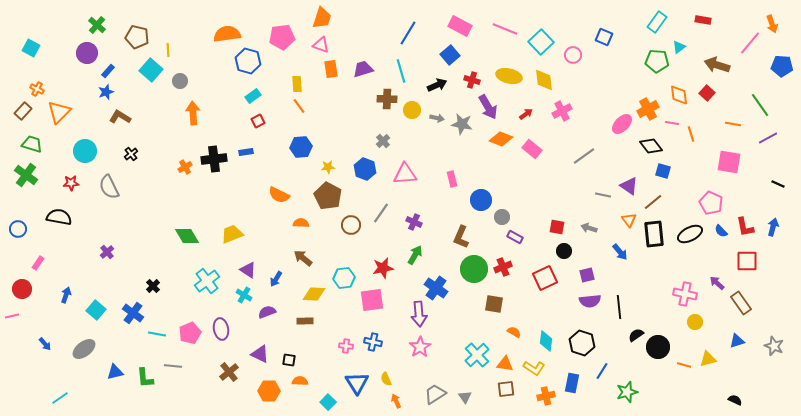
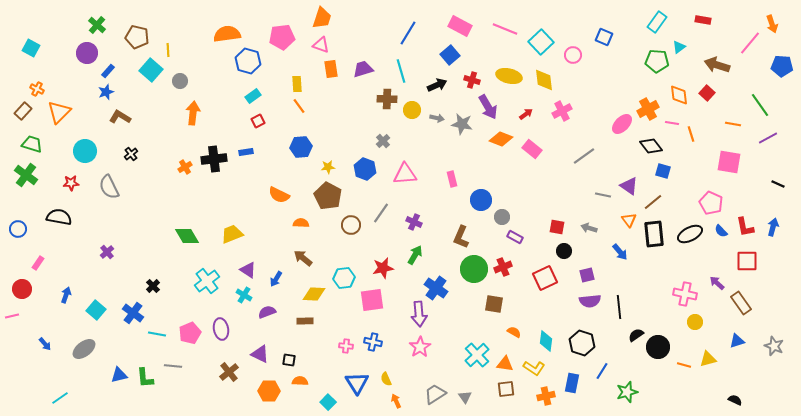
orange arrow at (193, 113): rotated 10 degrees clockwise
blue triangle at (115, 372): moved 4 px right, 3 px down
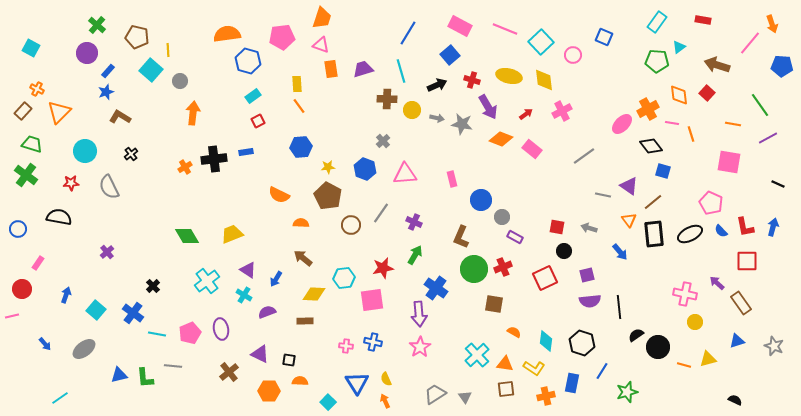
orange arrow at (396, 401): moved 11 px left
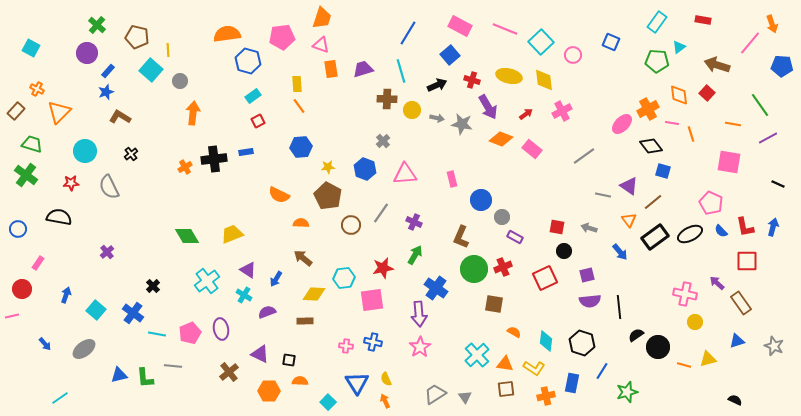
blue square at (604, 37): moved 7 px right, 5 px down
brown rectangle at (23, 111): moved 7 px left
black rectangle at (654, 234): moved 1 px right, 3 px down; rotated 60 degrees clockwise
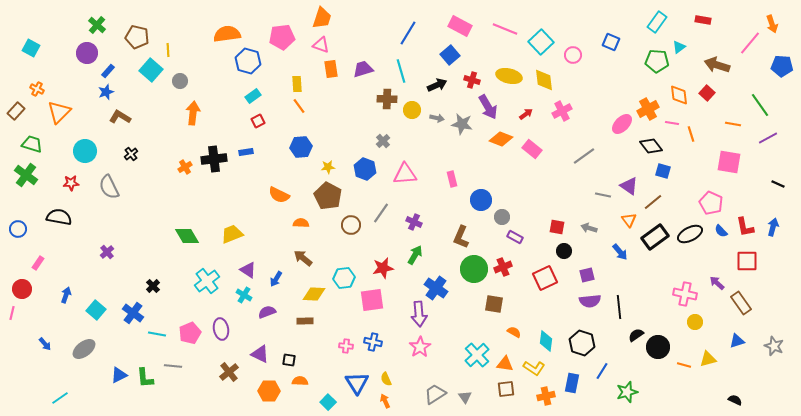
pink line at (12, 316): moved 3 px up; rotated 64 degrees counterclockwise
blue triangle at (119, 375): rotated 12 degrees counterclockwise
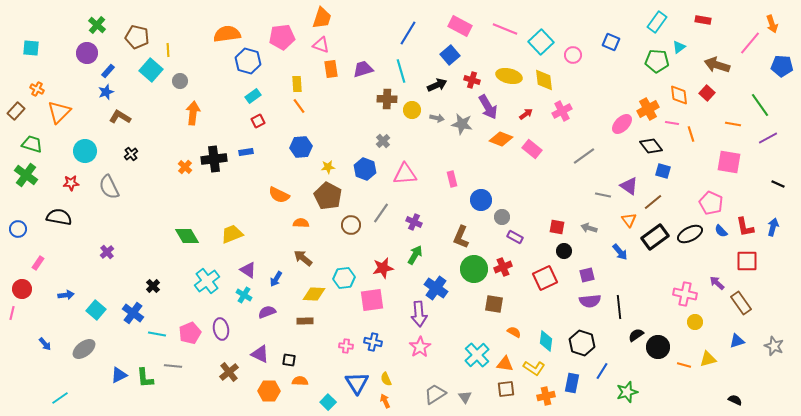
cyan square at (31, 48): rotated 24 degrees counterclockwise
orange cross at (185, 167): rotated 16 degrees counterclockwise
blue arrow at (66, 295): rotated 63 degrees clockwise
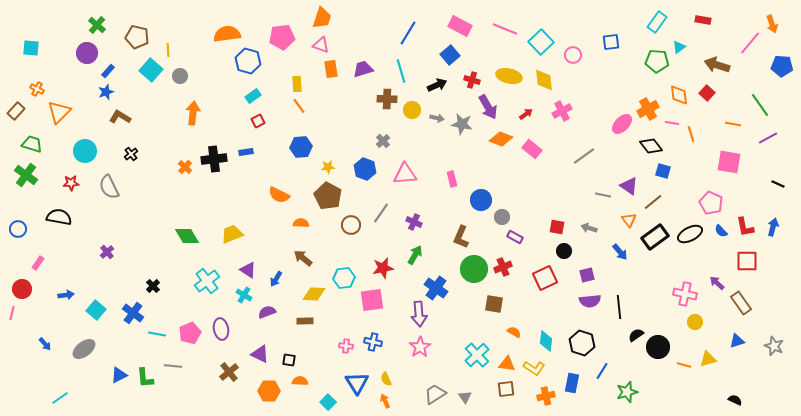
blue square at (611, 42): rotated 30 degrees counterclockwise
gray circle at (180, 81): moved 5 px up
orange triangle at (505, 364): moved 2 px right
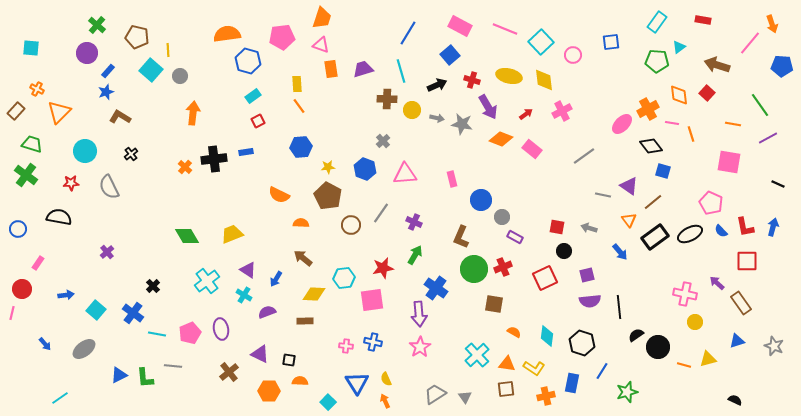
cyan diamond at (546, 341): moved 1 px right, 5 px up
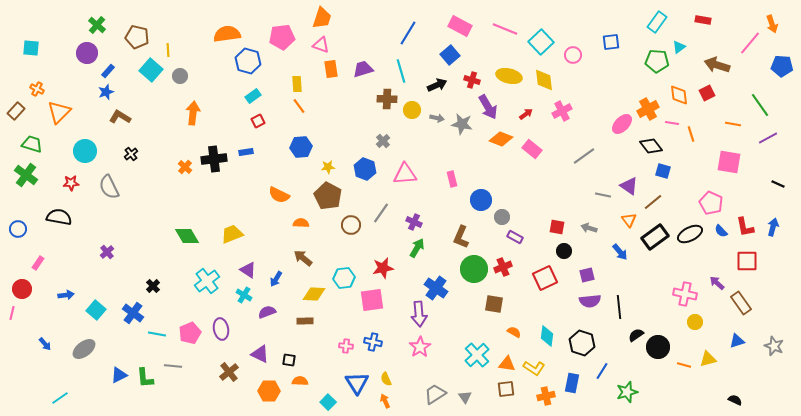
red square at (707, 93): rotated 21 degrees clockwise
green arrow at (415, 255): moved 2 px right, 7 px up
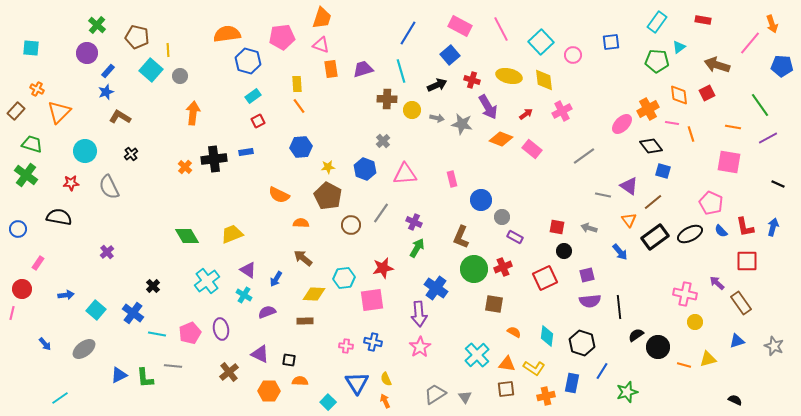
pink line at (505, 29): moved 4 px left; rotated 40 degrees clockwise
orange line at (733, 124): moved 3 px down
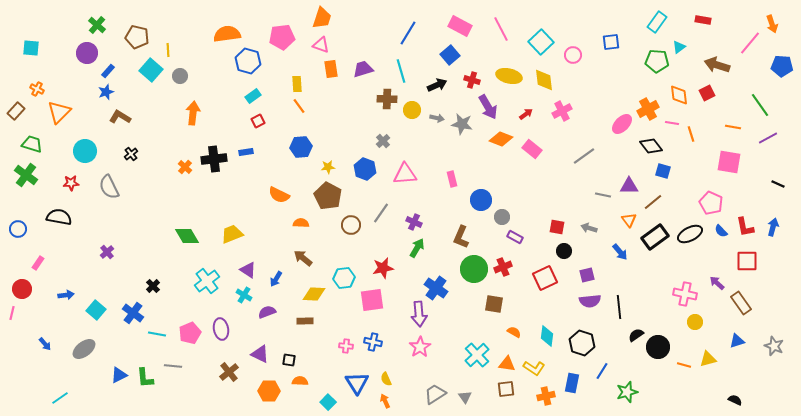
purple triangle at (629, 186): rotated 36 degrees counterclockwise
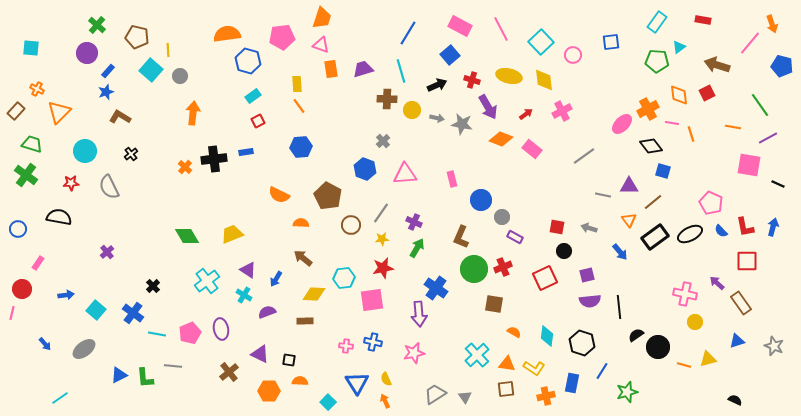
blue pentagon at (782, 66): rotated 10 degrees clockwise
pink square at (729, 162): moved 20 px right, 3 px down
yellow star at (328, 167): moved 54 px right, 72 px down
pink star at (420, 347): moved 6 px left, 6 px down; rotated 20 degrees clockwise
